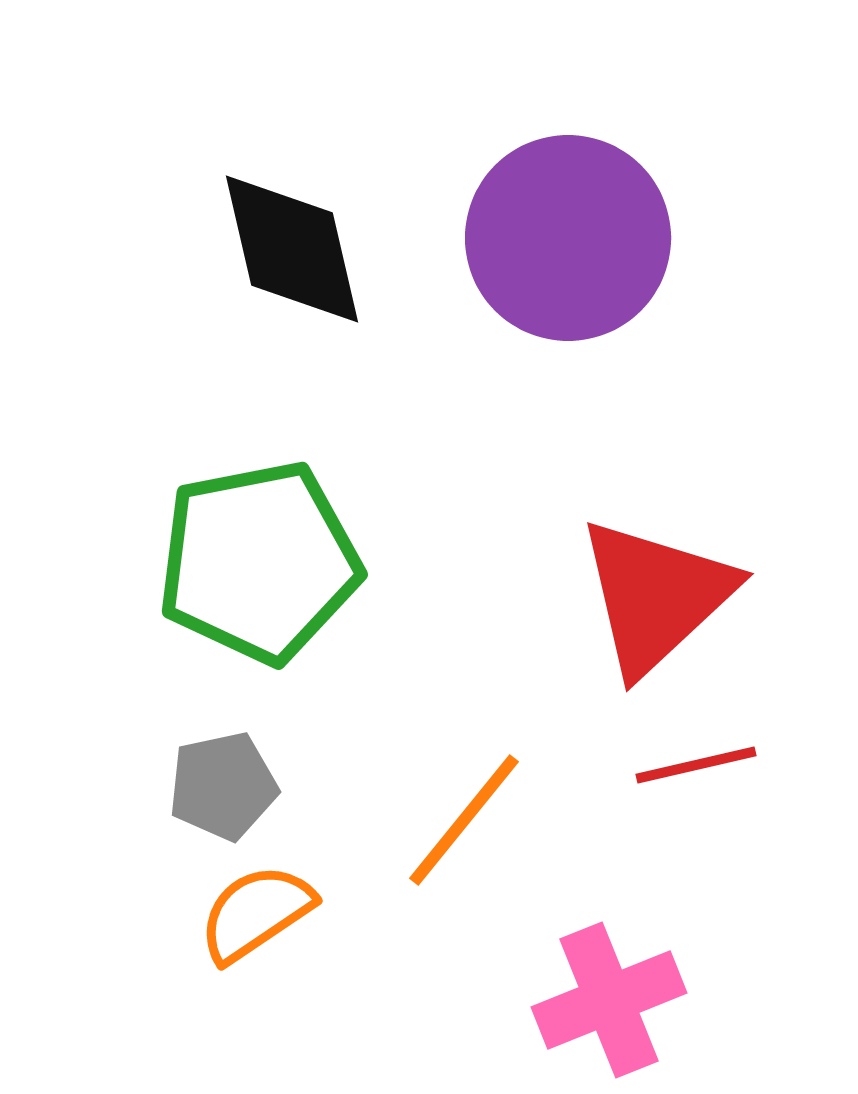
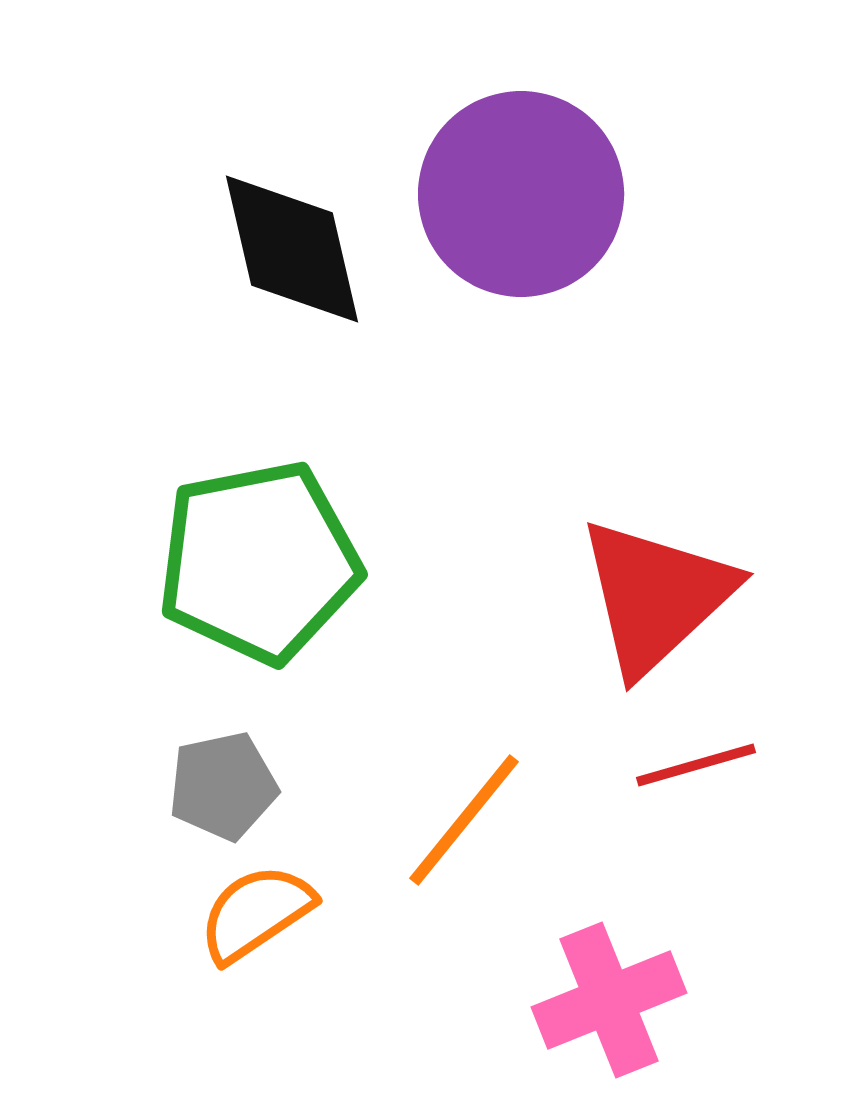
purple circle: moved 47 px left, 44 px up
red line: rotated 3 degrees counterclockwise
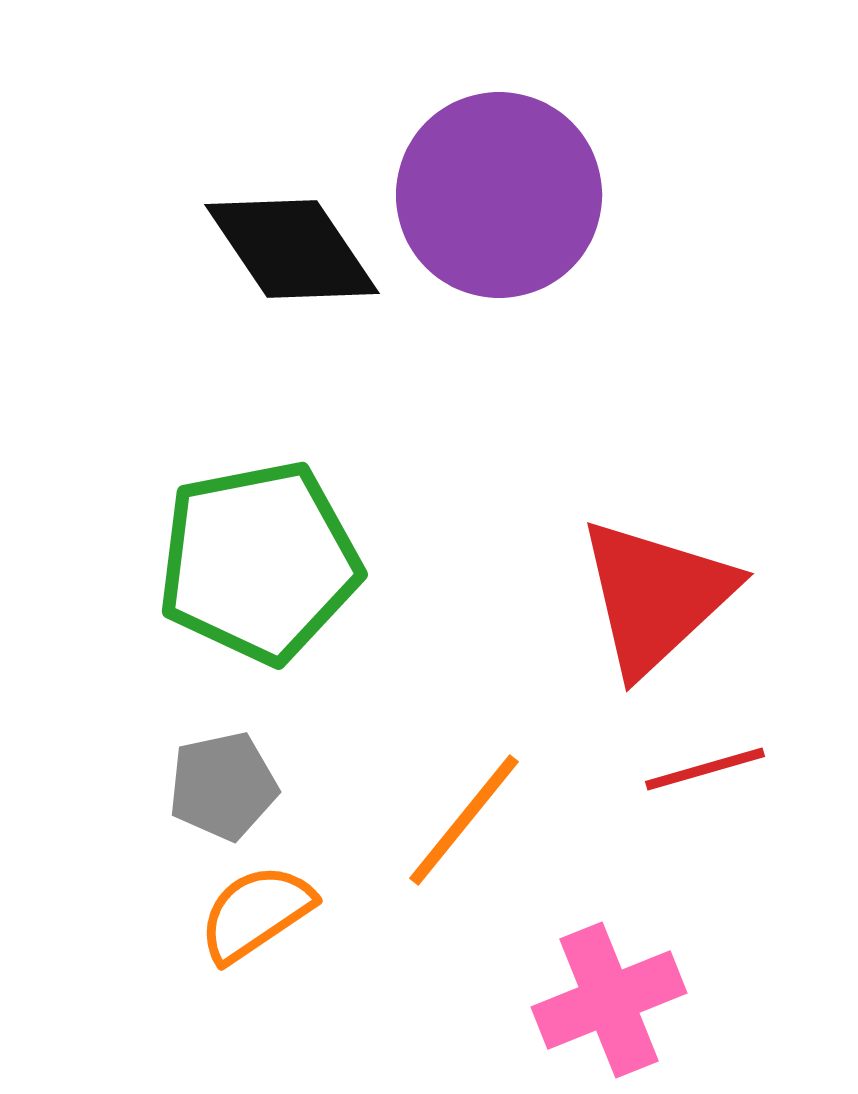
purple circle: moved 22 px left, 1 px down
black diamond: rotated 21 degrees counterclockwise
red line: moved 9 px right, 4 px down
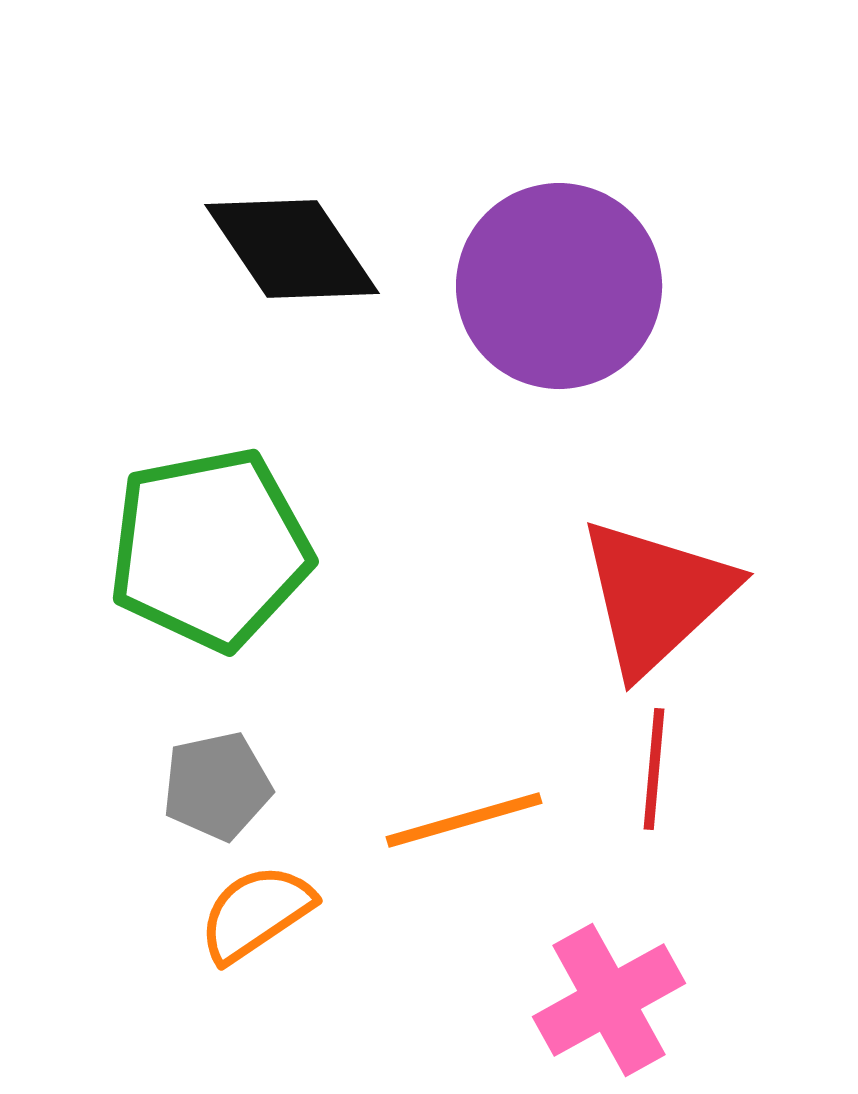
purple circle: moved 60 px right, 91 px down
green pentagon: moved 49 px left, 13 px up
red line: moved 51 px left; rotated 69 degrees counterclockwise
gray pentagon: moved 6 px left
orange line: rotated 35 degrees clockwise
pink cross: rotated 7 degrees counterclockwise
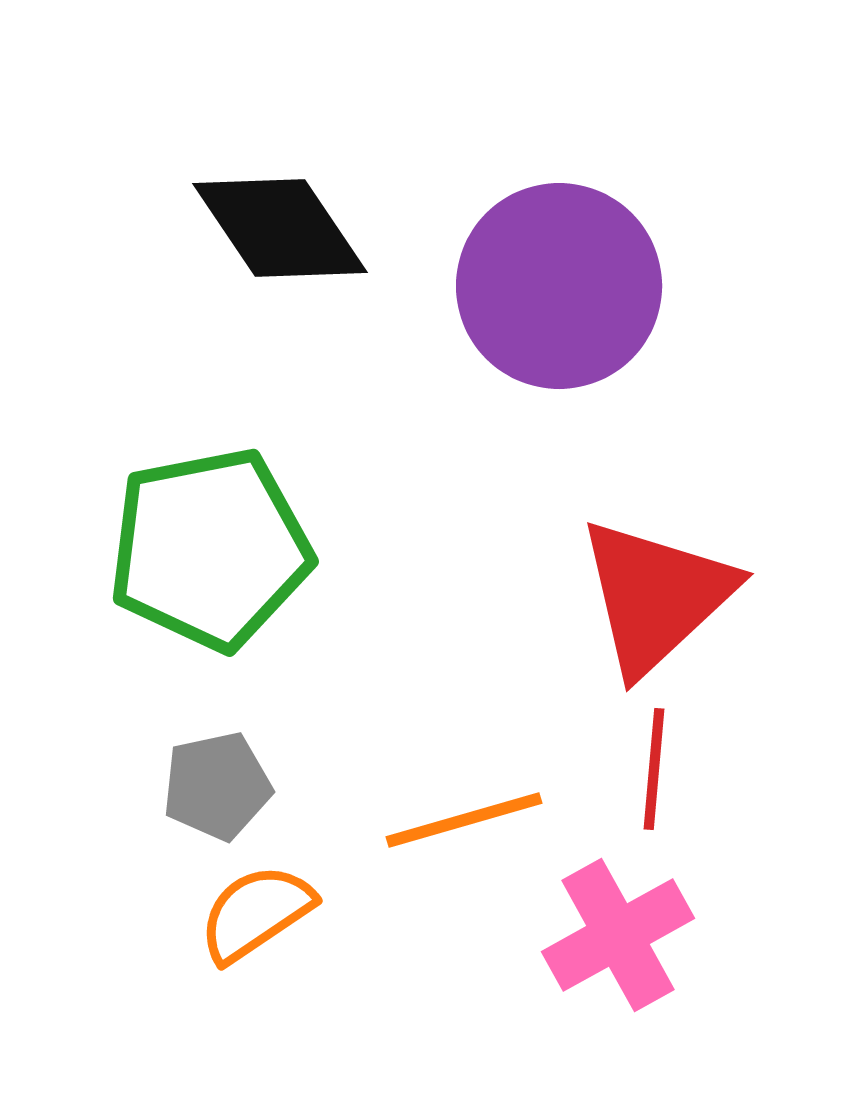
black diamond: moved 12 px left, 21 px up
pink cross: moved 9 px right, 65 px up
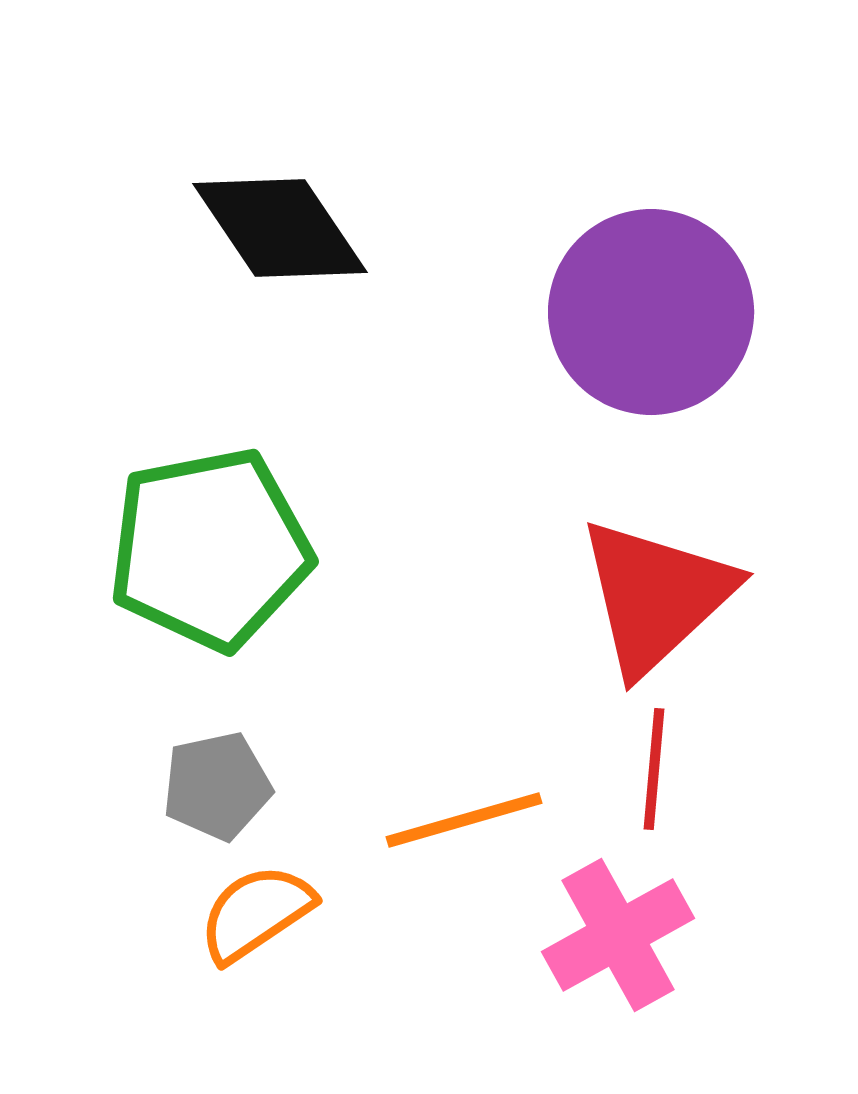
purple circle: moved 92 px right, 26 px down
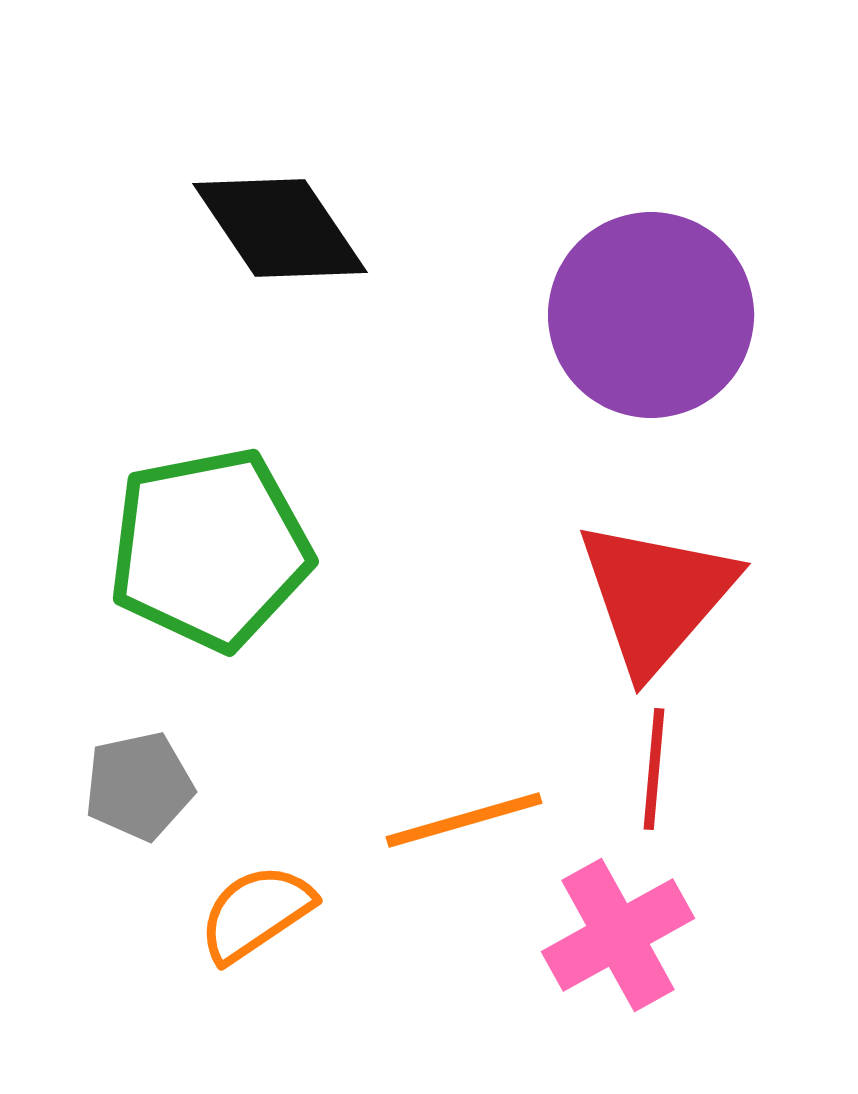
purple circle: moved 3 px down
red triangle: rotated 6 degrees counterclockwise
gray pentagon: moved 78 px left
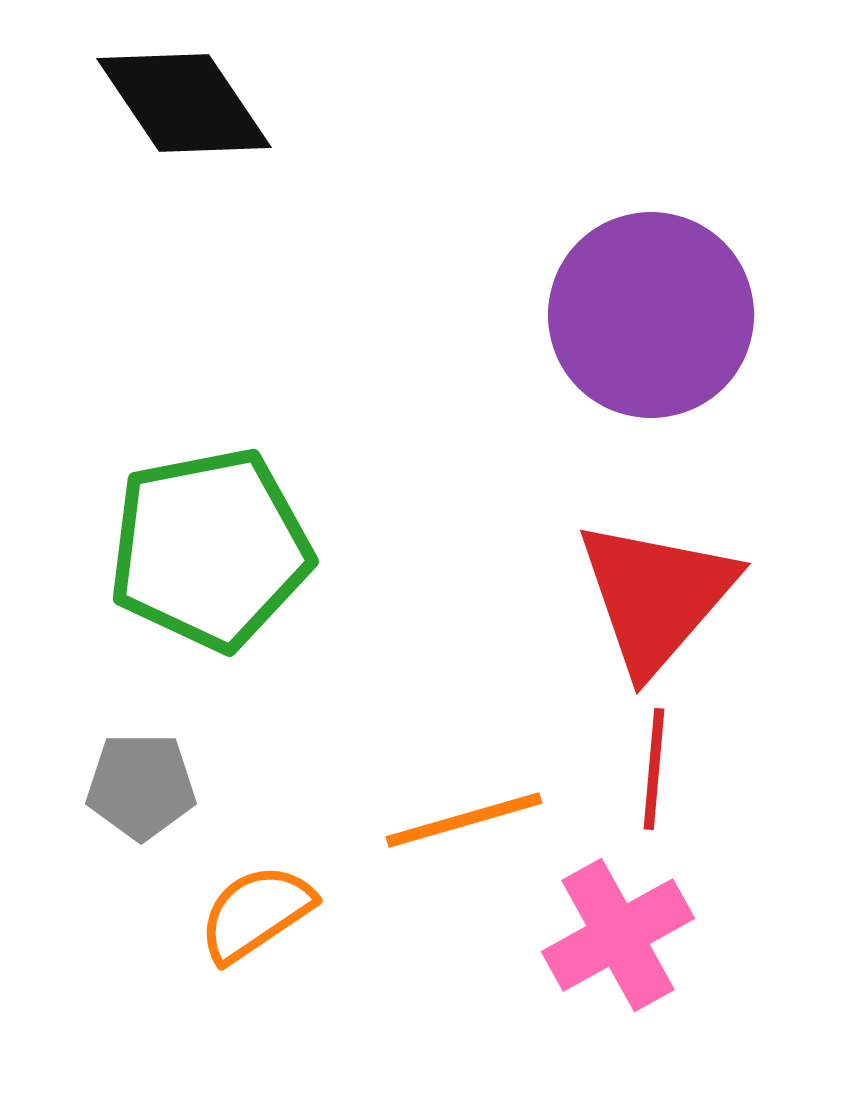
black diamond: moved 96 px left, 125 px up
gray pentagon: moved 2 px right; rotated 12 degrees clockwise
